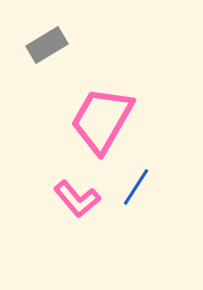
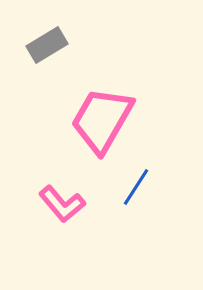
pink L-shape: moved 15 px left, 5 px down
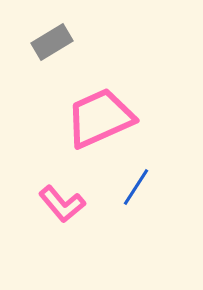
gray rectangle: moved 5 px right, 3 px up
pink trapezoid: moved 2 px left, 2 px up; rotated 36 degrees clockwise
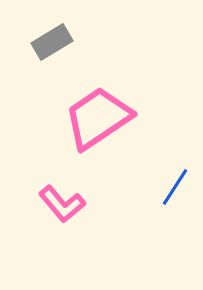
pink trapezoid: moved 2 px left; rotated 10 degrees counterclockwise
blue line: moved 39 px right
